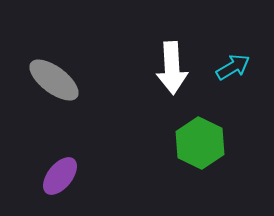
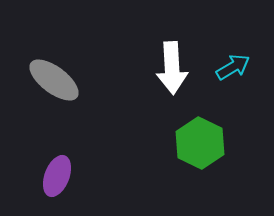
purple ellipse: moved 3 px left; rotated 18 degrees counterclockwise
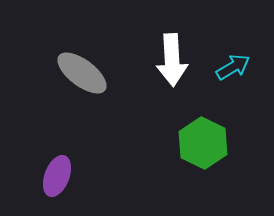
white arrow: moved 8 px up
gray ellipse: moved 28 px right, 7 px up
green hexagon: moved 3 px right
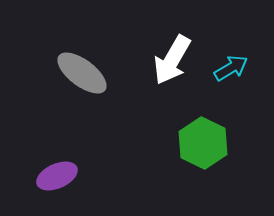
white arrow: rotated 33 degrees clockwise
cyan arrow: moved 2 px left, 1 px down
purple ellipse: rotated 45 degrees clockwise
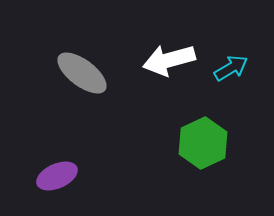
white arrow: moved 3 px left; rotated 45 degrees clockwise
green hexagon: rotated 9 degrees clockwise
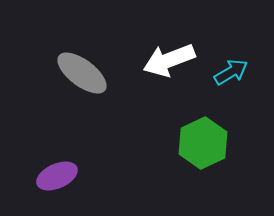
white arrow: rotated 6 degrees counterclockwise
cyan arrow: moved 4 px down
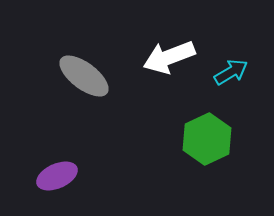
white arrow: moved 3 px up
gray ellipse: moved 2 px right, 3 px down
green hexagon: moved 4 px right, 4 px up
